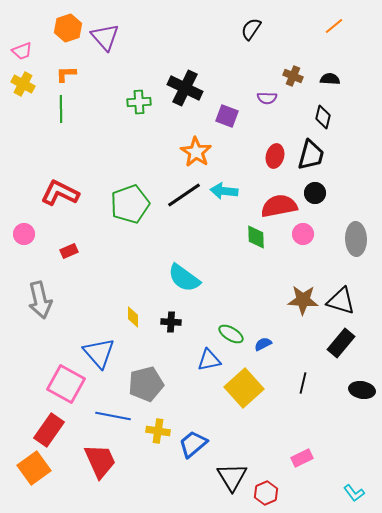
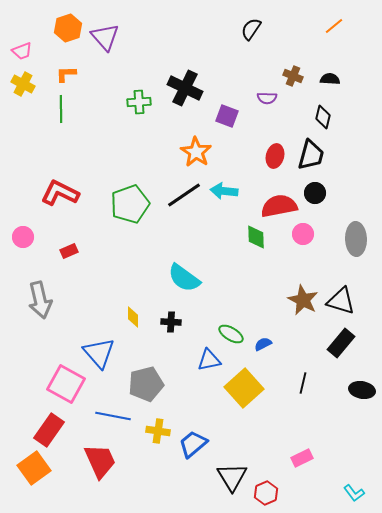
pink circle at (24, 234): moved 1 px left, 3 px down
brown star at (303, 300): rotated 24 degrees clockwise
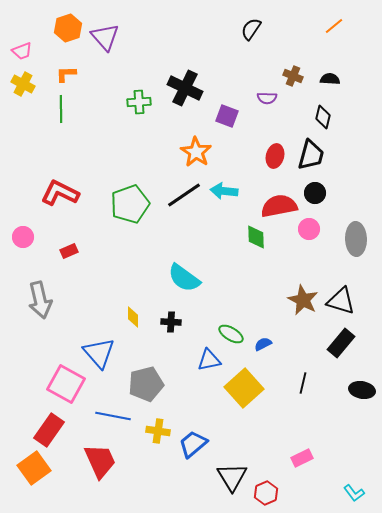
pink circle at (303, 234): moved 6 px right, 5 px up
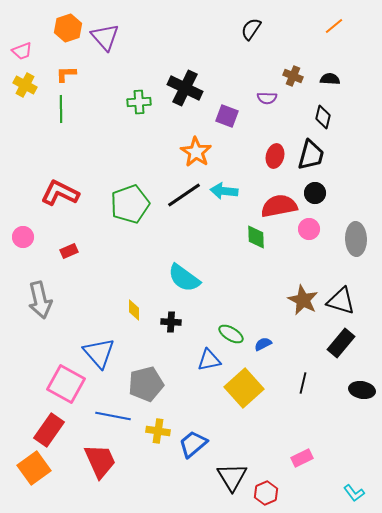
yellow cross at (23, 84): moved 2 px right, 1 px down
yellow diamond at (133, 317): moved 1 px right, 7 px up
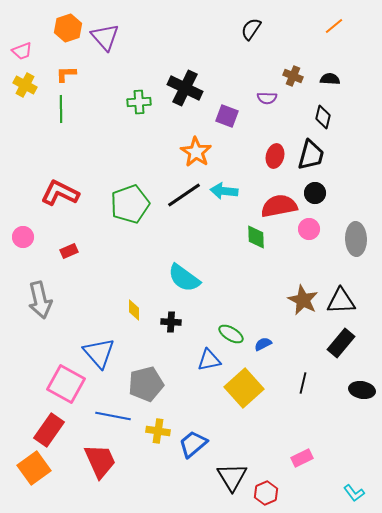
black triangle at (341, 301): rotated 20 degrees counterclockwise
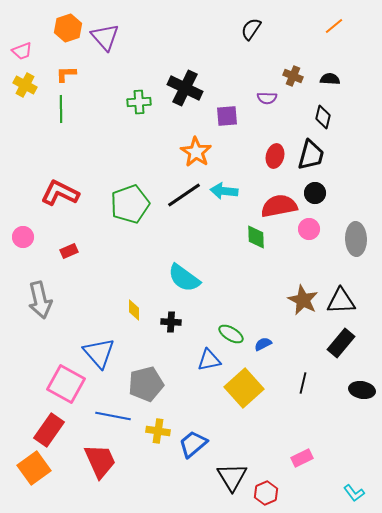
purple square at (227, 116): rotated 25 degrees counterclockwise
